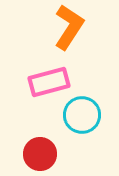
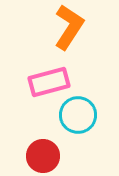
cyan circle: moved 4 px left
red circle: moved 3 px right, 2 px down
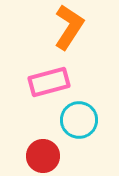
cyan circle: moved 1 px right, 5 px down
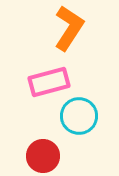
orange L-shape: moved 1 px down
cyan circle: moved 4 px up
